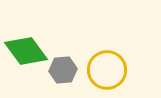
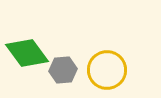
green diamond: moved 1 px right, 2 px down
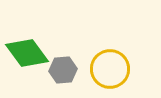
yellow circle: moved 3 px right, 1 px up
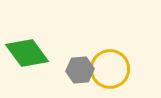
gray hexagon: moved 17 px right
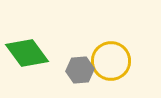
yellow circle: moved 1 px right, 8 px up
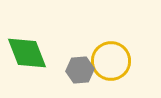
green diamond: rotated 15 degrees clockwise
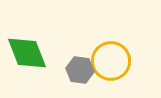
gray hexagon: rotated 12 degrees clockwise
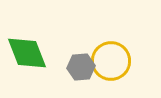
gray hexagon: moved 1 px right, 3 px up; rotated 12 degrees counterclockwise
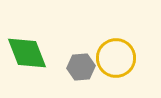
yellow circle: moved 5 px right, 3 px up
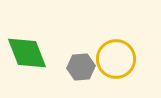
yellow circle: moved 1 px down
